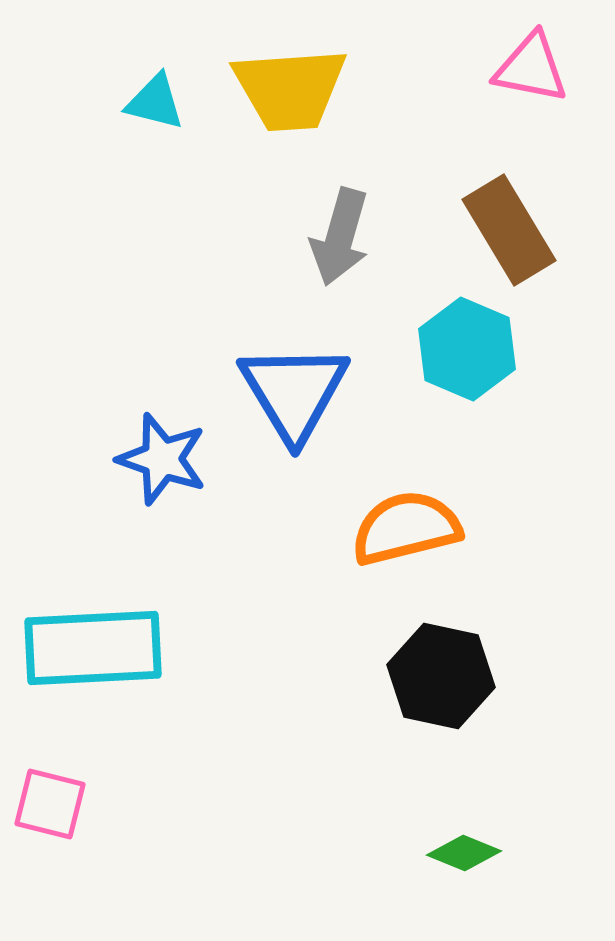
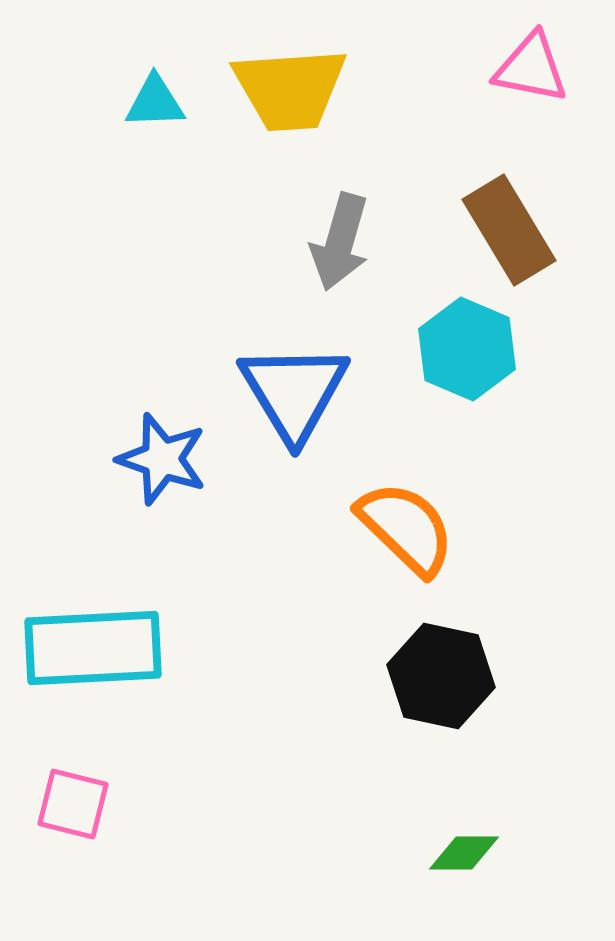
cyan triangle: rotated 16 degrees counterclockwise
gray arrow: moved 5 px down
orange semicircle: rotated 58 degrees clockwise
pink square: moved 23 px right
green diamond: rotated 22 degrees counterclockwise
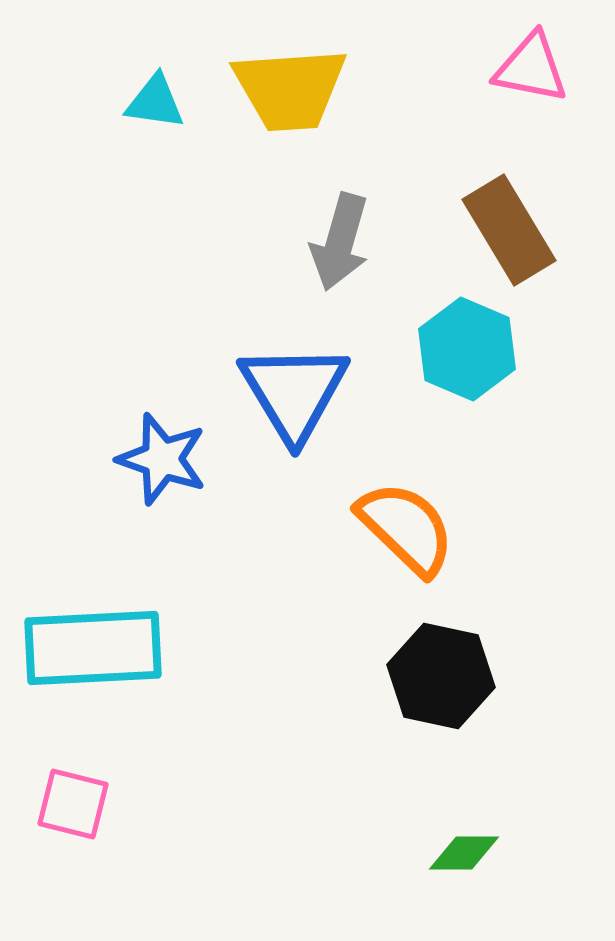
cyan triangle: rotated 10 degrees clockwise
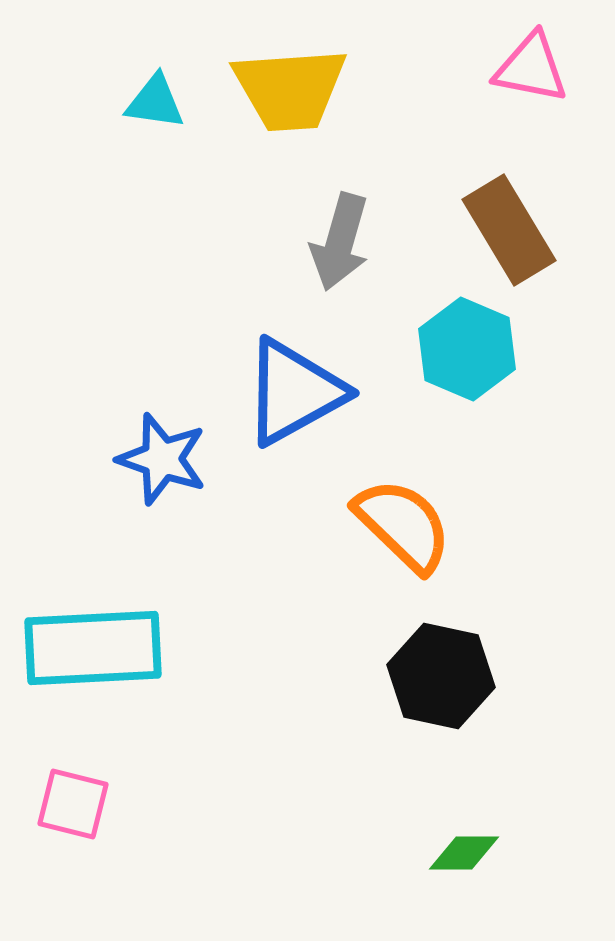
blue triangle: rotated 32 degrees clockwise
orange semicircle: moved 3 px left, 3 px up
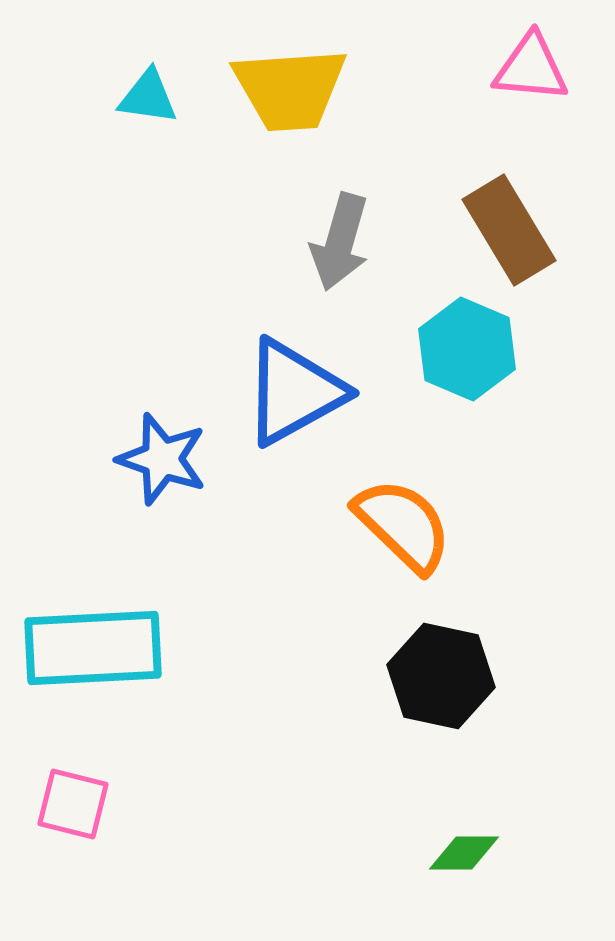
pink triangle: rotated 6 degrees counterclockwise
cyan triangle: moved 7 px left, 5 px up
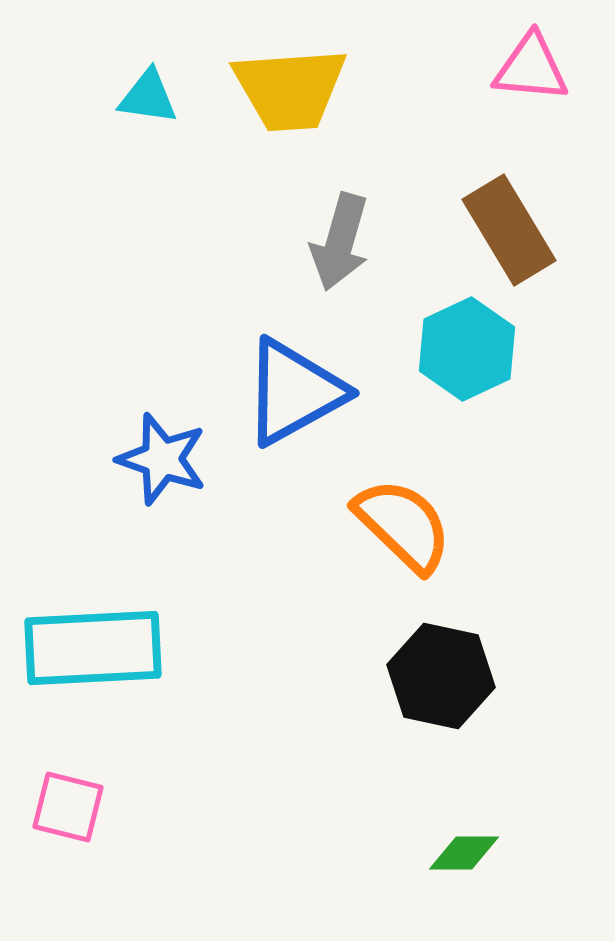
cyan hexagon: rotated 12 degrees clockwise
pink square: moved 5 px left, 3 px down
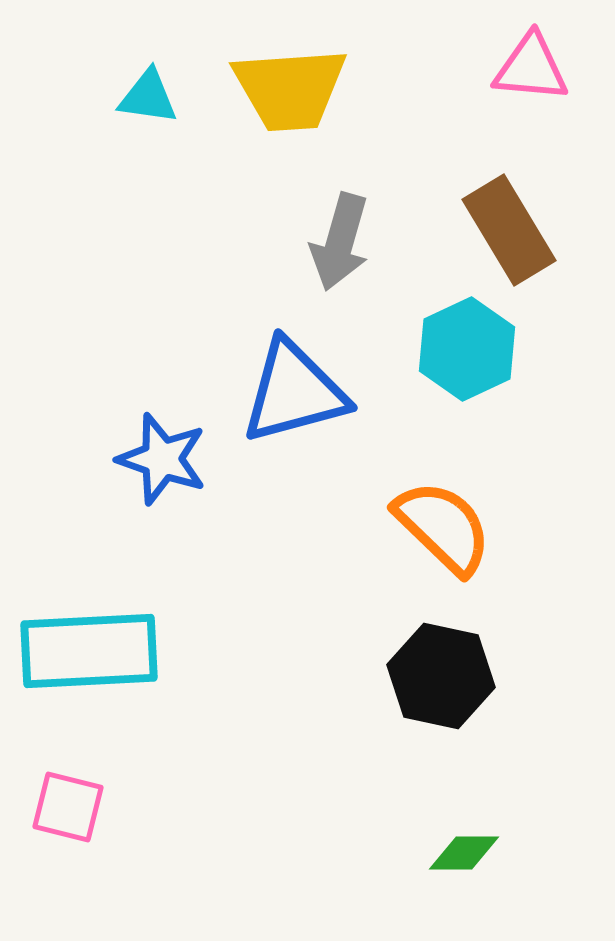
blue triangle: rotated 14 degrees clockwise
orange semicircle: moved 40 px right, 2 px down
cyan rectangle: moved 4 px left, 3 px down
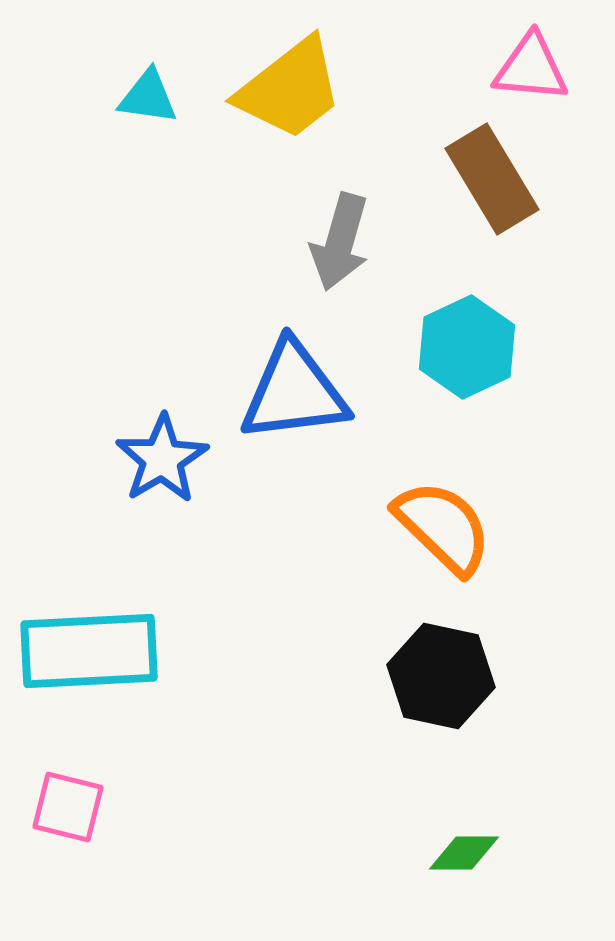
yellow trapezoid: rotated 34 degrees counterclockwise
brown rectangle: moved 17 px left, 51 px up
cyan hexagon: moved 2 px up
blue triangle: rotated 8 degrees clockwise
blue star: rotated 22 degrees clockwise
